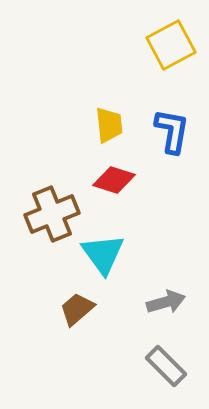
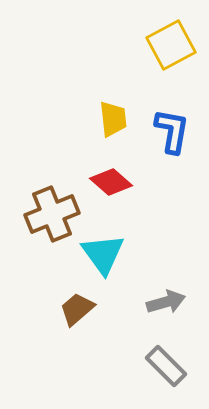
yellow trapezoid: moved 4 px right, 6 px up
red diamond: moved 3 px left, 2 px down; rotated 24 degrees clockwise
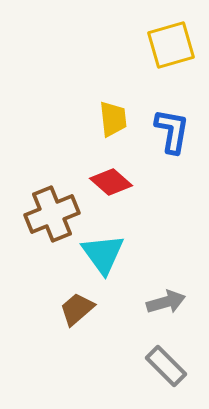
yellow square: rotated 12 degrees clockwise
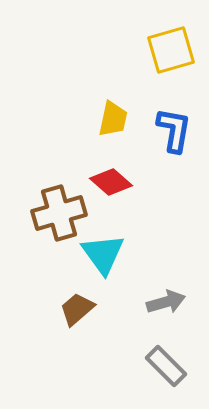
yellow square: moved 5 px down
yellow trapezoid: rotated 18 degrees clockwise
blue L-shape: moved 2 px right, 1 px up
brown cross: moved 7 px right, 1 px up; rotated 6 degrees clockwise
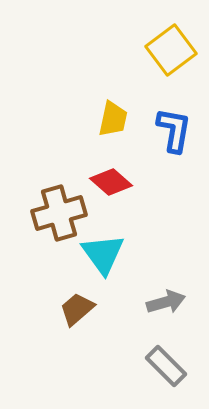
yellow square: rotated 21 degrees counterclockwise
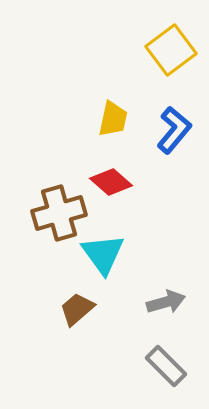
blue L-shape: rotated 30 degrees clockwise
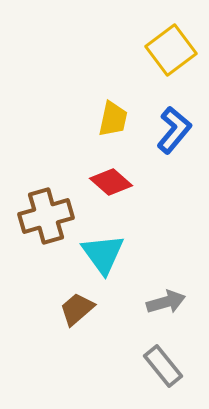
brown cross: moved 13 px left, 3 px down
gray rectangle: moved 3 px left; rotated 6 degrees clockwise
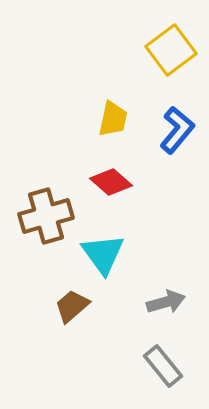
blue L-shape: moved 3 px right
brown trapezoid: moved 5 px left, 3 px up
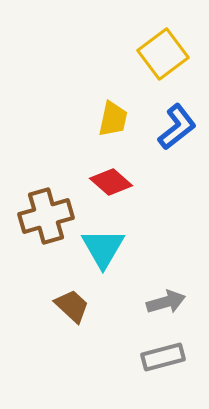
yellow square: moved 8 px left, 4 px down
blue L-shape: moved 3 px up; rotated 12 degrees clockwise
cyan triangle: moved 6 px up; rotated 6 degrees clockwise
brown trapezoid: rotated 84 degrees clockwise
gray rectangle: moved 9 px up; rotated 66 degrees counterclockwise
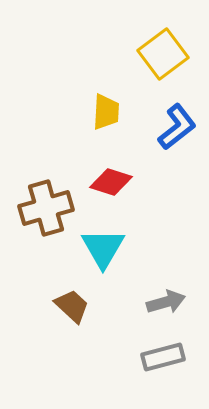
yellow trapezoid: moved 7 px left, 7 px up; rotated 9 degrees counterclockwise
red diamond: rotated 24 degrees counterclockwise
brown cross: moved 8 px up
